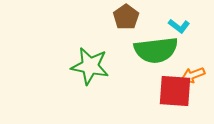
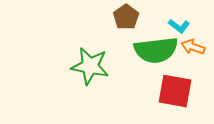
orange arrow: moved 28 px up; rotated 40 degrees clockwise
red square: rotated 6 degrees clockwise
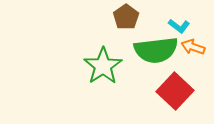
green star: moved 13 px right; rotated 27 degrees clockwise
red square: rotated 33 degrees clockwise
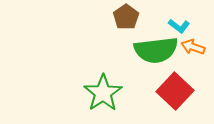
green star: moved 27 px down
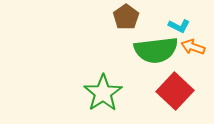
cyan L-shape: rotated 10 degrees counterclockwise
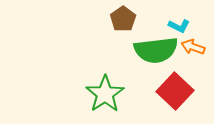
brown pentagon: moved 3 px left, 2 px down
green star: moved 2 px right, 1 px down
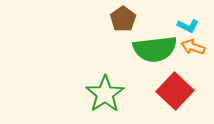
cyan L-shape: moved 9 px right
green semicircle: moved 1 px left, 1 px up
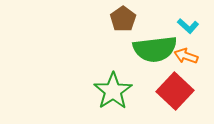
cyan L-shape: rotated 15 degrees clockwise
orange arrow: moved 7 px left, 9 px down
green star: moved 8 px right, 3 px up
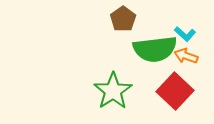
cyan L-shape: moved 3 px left, 8 px down
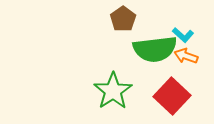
cyan L-shape: moved 2 px left, 1 px down
red square: moved 3 px left, 5 px down
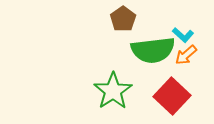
green semicircle: moved 2 px left, 1 px down
orange arrow: moved 1 px up; rotated 60 degrees counterclockwise
